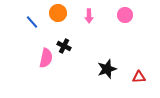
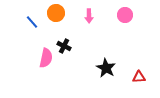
orange circle: moved 2 px left
black star: moved 1 px left, 1 px up; rotated 24 degrees counterclockwise
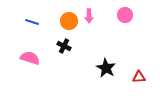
orange circle: moved 13 px right, 8 px down
blue line: rotated 32 degrees counterclockwise
pink semicircle: moved 16 px left; rotated 84 degrees counterclockwise
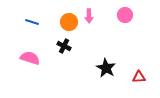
orange circle: moved 1 px down
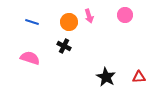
pink arrow: rotated 16 degrees counterclockwise
black star: moved 9 px down
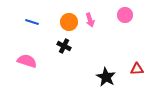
pink arrow: moved 1 px right, 4 px down
pink semicircle: moved 3 px left, 3 px down
red triangle: moved 2 px left, 8 px up
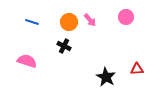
pink circle: moved 1 px right, 2 px down
pink arrow: rotated 24 degrees counterclockwise
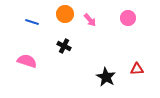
pink circle: moved 2 px right, 1 px down
orange circle: moved 4 px left, 8 px up
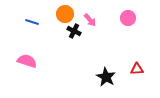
black cross: moved 10 px right, 15 px up
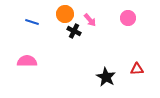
pink semicircle: rotated 18 degrees counterclockwise
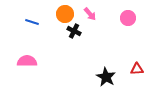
pink arrow: moved 6 px up
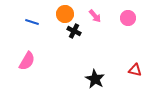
pink arrow: moved 5 px right, 2 px down
pink semicircle: rotated 120 degrees clockwise
red triangle: moved 2 px left, 1 px down; rotated 16 degrees clockwise
black star: moved 11 px left, 2 px down
